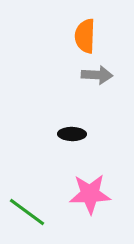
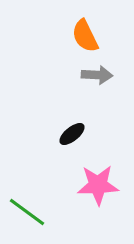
orange semicircle: rotated 28 degrees counterclockwise
black ellipse: rotated 40 degrees counterclockwise
pink star: moved 8 px right, 9 px up
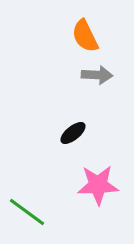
black ellipse: moved 1 px right, 1 px up
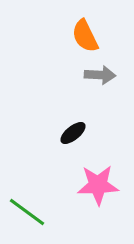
gray arrow: moved 3 px right
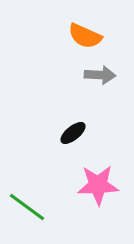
orange semicircle: rotated 40 degrees counterclockwise
green line: moved 5 px up
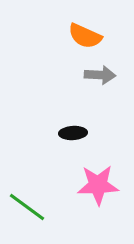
black ellipse: rotated 36 degrees clockwise
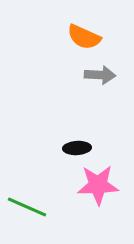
orange semicircle: moved 1 px left, 1 px down
black ellipse: moved 4 px right, 15 px down
green line: rotated 12 degrees counterclockwise
